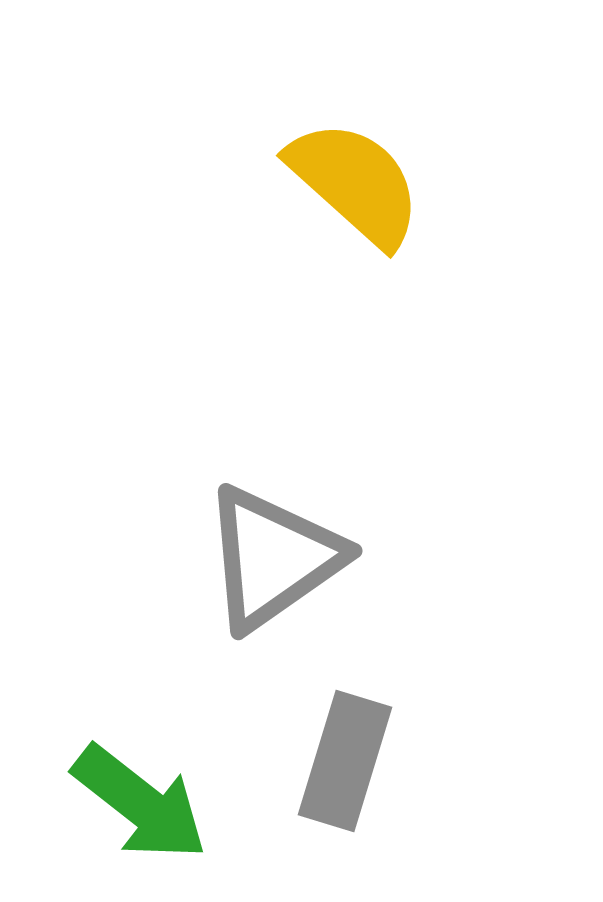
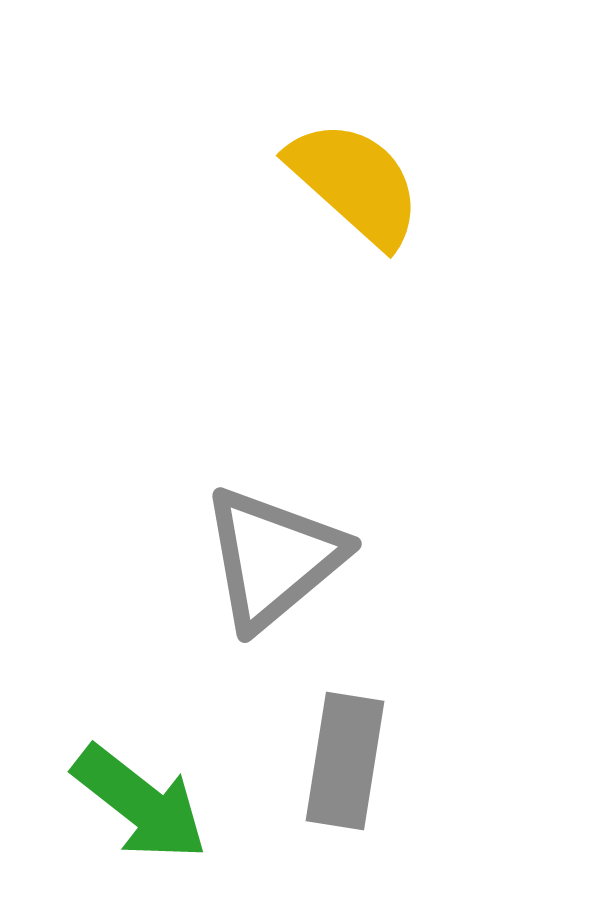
gray triangle: rotated 5 degrees counterclockwise
gray rectangle: rotated 8 degrees counterclockwise
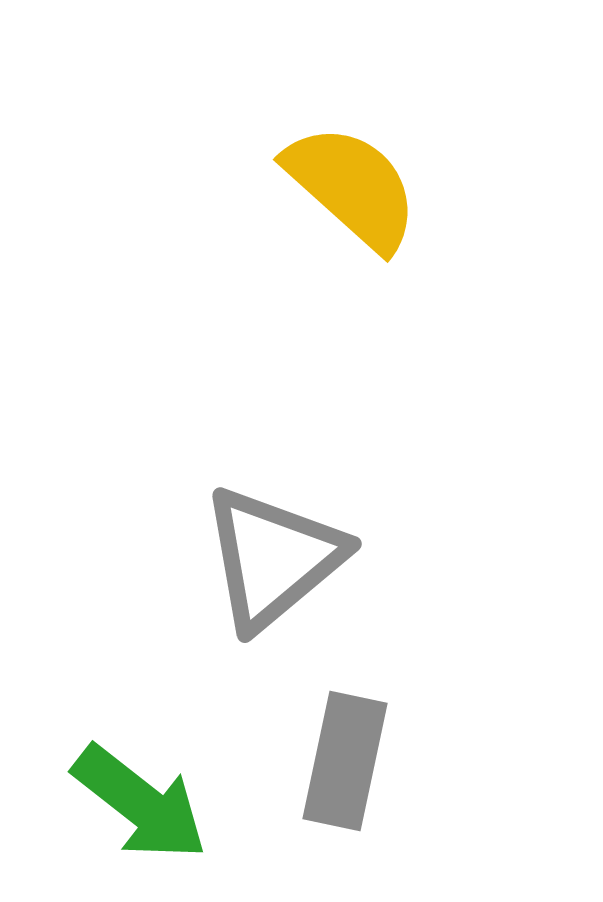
yellow semicircle: moved 3 px left, 4 px down
gray rectangle: rotated 3 degrees clockwise
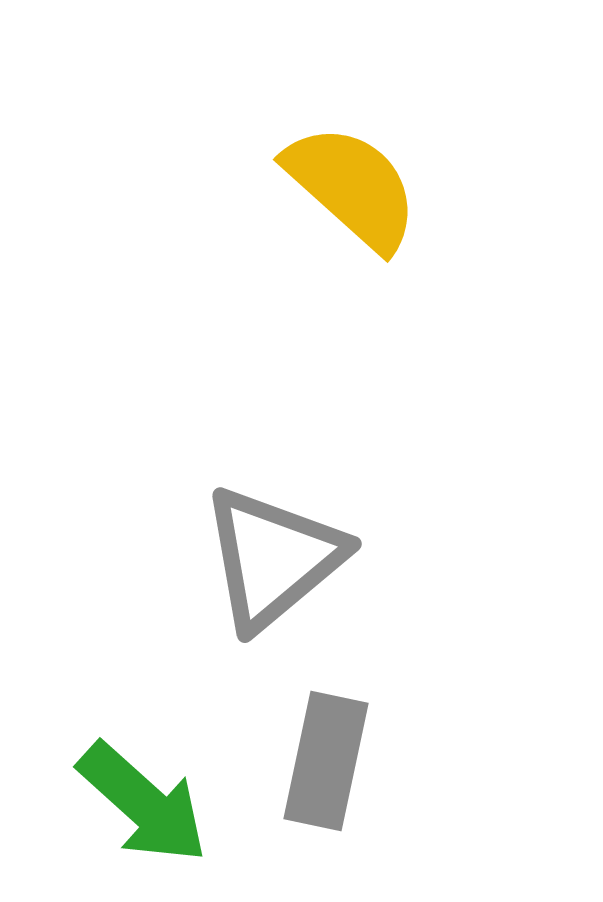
gray rectangle: moved 19 px left
green arrow: moved 3 px right; rotated 4 degrees clockwise
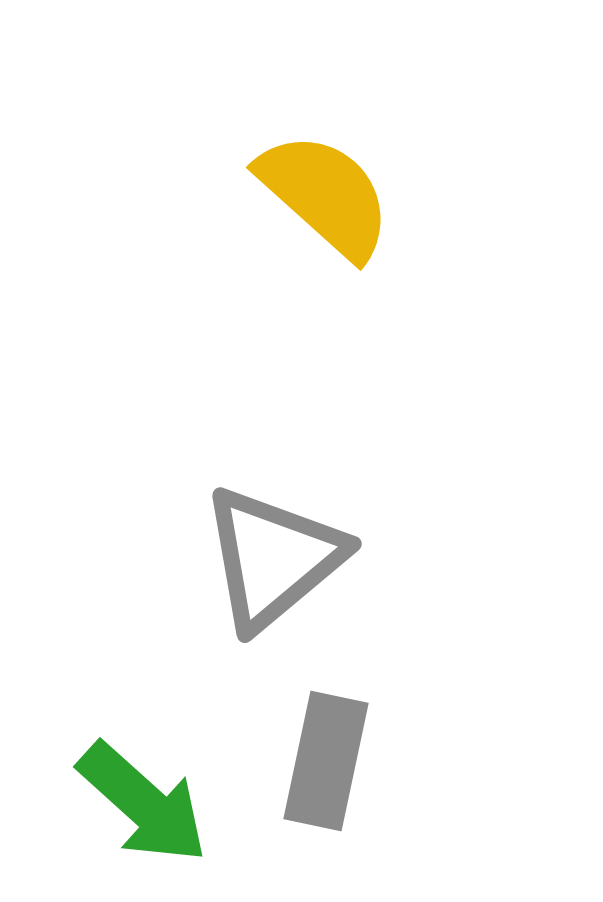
yellow semicircle: moved 27 px left, 8 px down
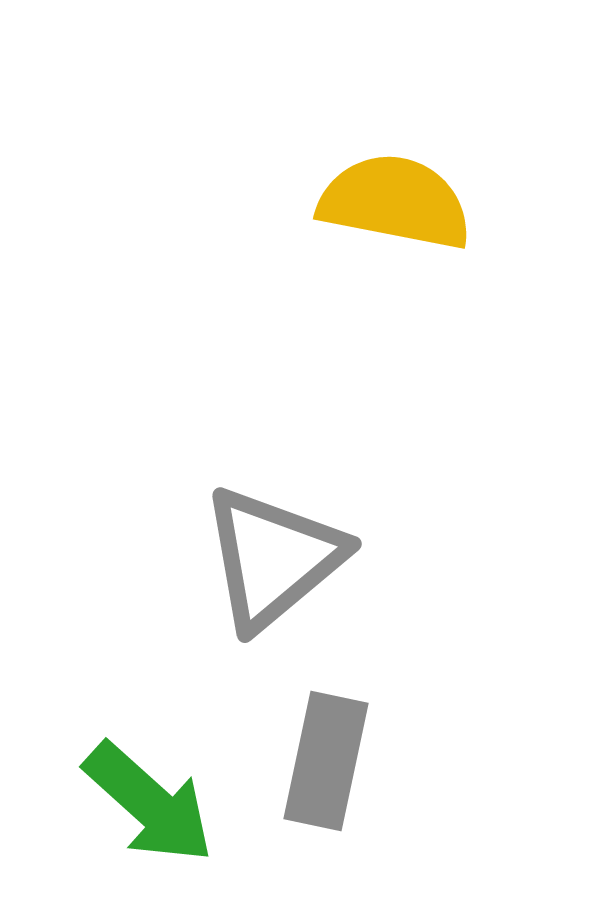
yellow semicircle: moved 70 px right, 7 px down; rotated 31 degrees counterclockwise
green arrow: moved 6 px right
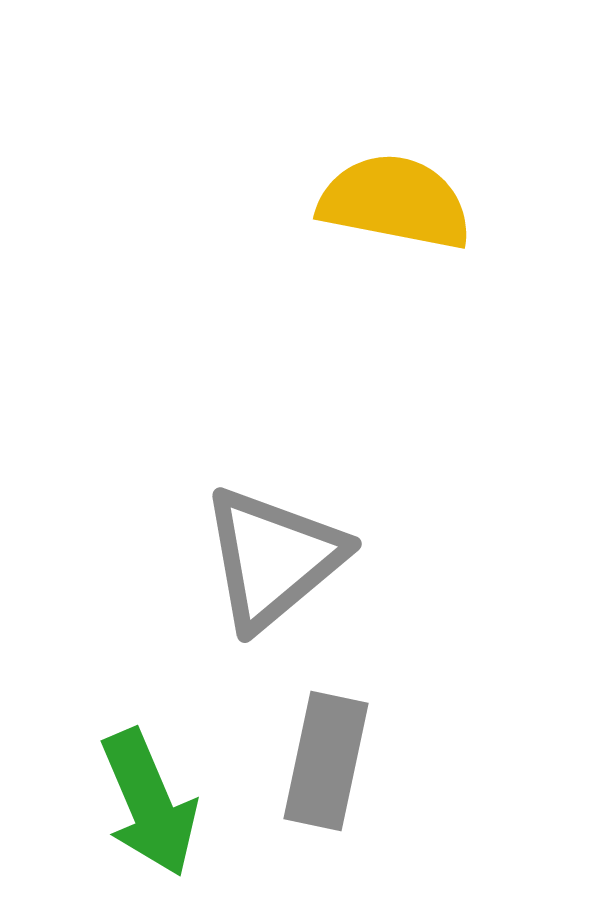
green arrow: rotated 25 degrees clockwise
